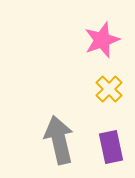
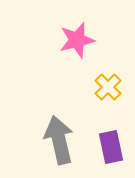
pink star: moved 25 px left; rotated 6 degrees clockwise
yellow cross: moved 1 px left, 2 px up
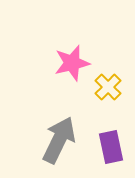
pink star: moved 5 px left, 23 px down
gray arrow: rotated 39 degrees clockwise
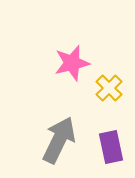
yellow cross: moved 1 px right, 1 px down
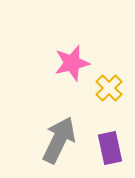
purple rectangle: moved 1 px left, 1 px down
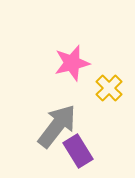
gray arrow: moved 2 px left, 14 px up; rotated 12 degrees clockwise
purple rectangle: moved 32 px left, 3 px down; rotated 20 degrees counterclockwise
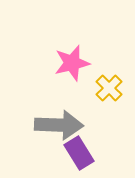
gray arrow: moved 2 px right, 1 px up; rotated 54 degrees clockwise
purple rectangle: moved 1 px right, 2 px down
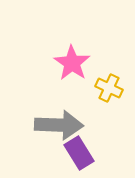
pink star: rotated 24 degrees counterclockwise
yellow cross: rotated 20 degrees counterclockwise
